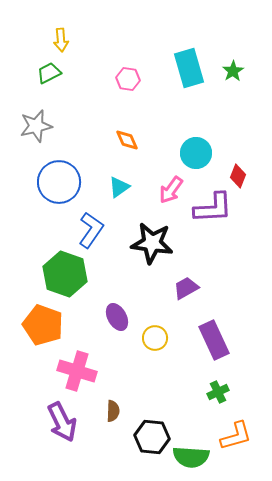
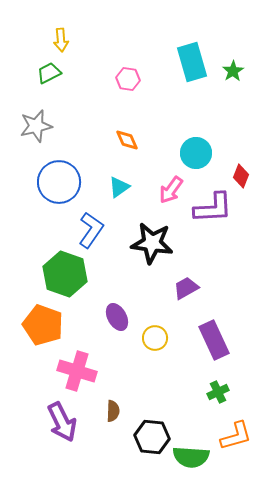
cyan rectangle: moved 3 px right, 6 px up
red diamond: moved 3 px right
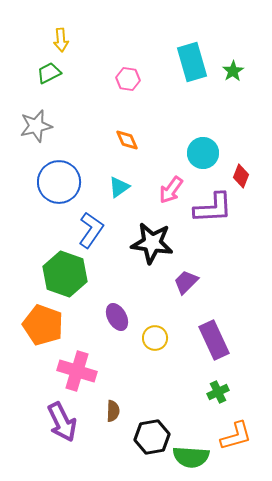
cyan circle: moved 7 px right
purple trapezoid: moved 6 px up; rotated 16 degrees counterclockwise
black hexagon: rotated 16 degrees counterclockwise
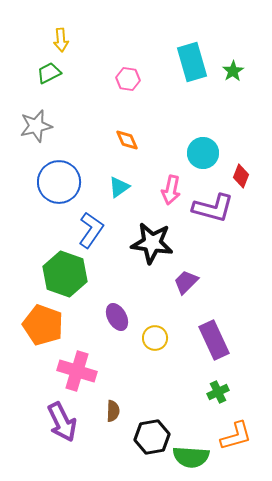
pink arrow: rotated 24 degrees counterclockwise
purple L-shape: rotated 18 degrees clockwise
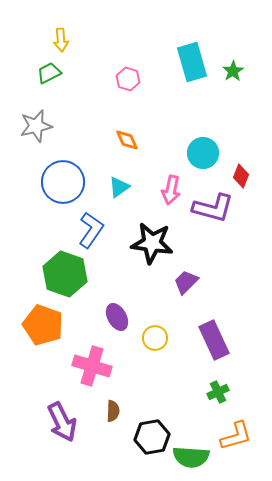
pink hexagon: rotated 10 degrees clockwise
blue circle: moved 4 px right
pink cross: moved 15 px right, 5 px up
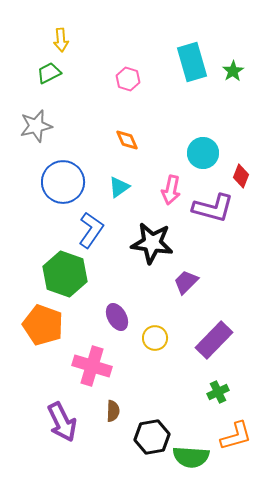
purple rectangle: rotated 69 degrees clockwise
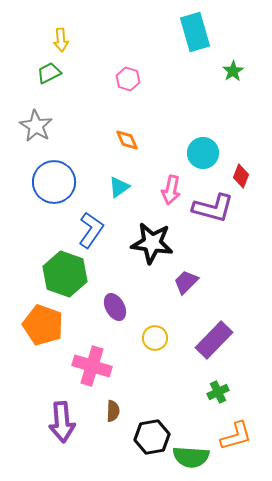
cyan rectangle: moved 3 px right, 30 px up
gray star: rotated 28 degrees counterclockwise
blue circle: moved 9 px left
purple ellipse: moved 2 px left, 10 px up
purple arrow: rotated 21 degrees clockwise
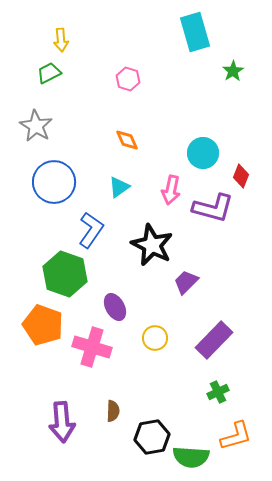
black star: moved 2 px down; rotated 18 degrees clockwise
pink cross: moved 19 px up
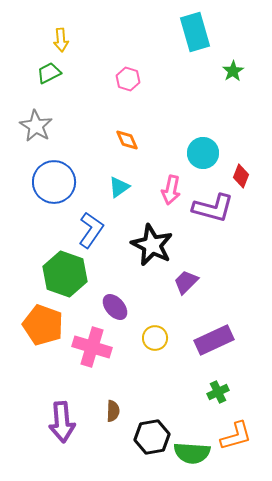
purple ellipse: rotated 12 degrees counterclockwise
purple rectangle: rotated 21 degrees clockwise
green semicircle: moved 1 px right, 4 px up
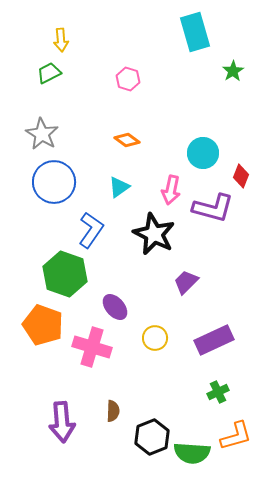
gray star: moved 6 px right, 8 px down
orange diamond: rotated 30 degrees counterclockwise
black star: moved 2 px right, 11 px up
black hexagon: rotated 12 degrees counterclockwise
